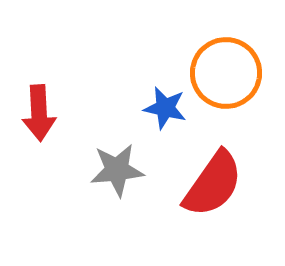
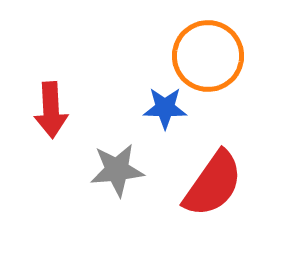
orange circle: moved 18 px left, 17 px up
blue star: rotated 12 degrees counterclockwise
red arrow: moved 12 px right, 3 px up
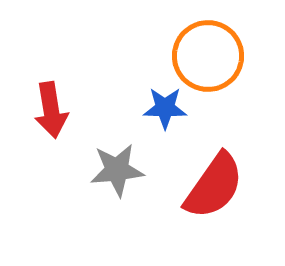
red arrow: rotated 6 degrees counterclockwise
red semicircle: moved 1 px right, 2 px down
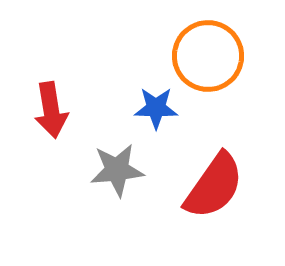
blue star: moved 9 px left
